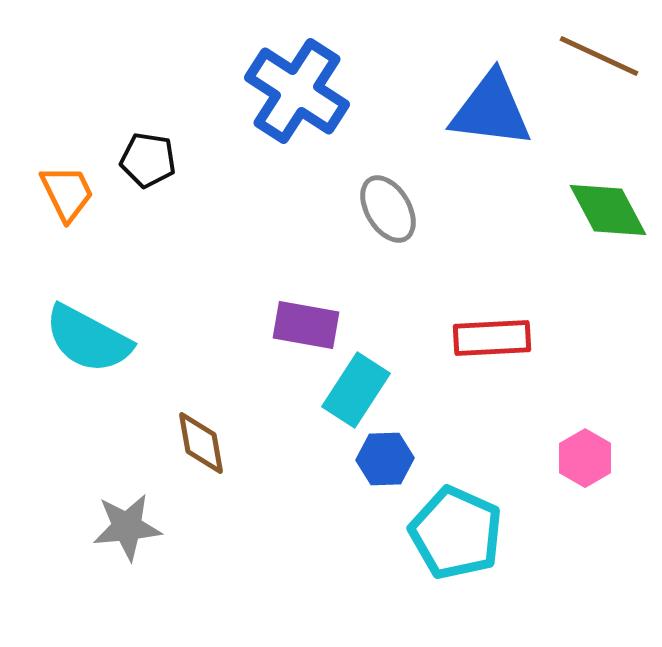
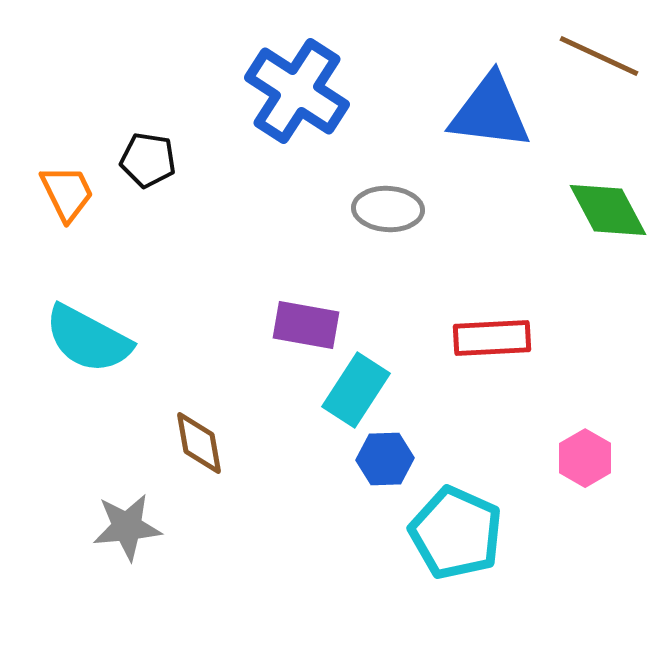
blue triangle: moved 1 px left, 2 px down
gray ellipse: rotated 56 degrees counterclockwise
brown diamond: moved 2 px left
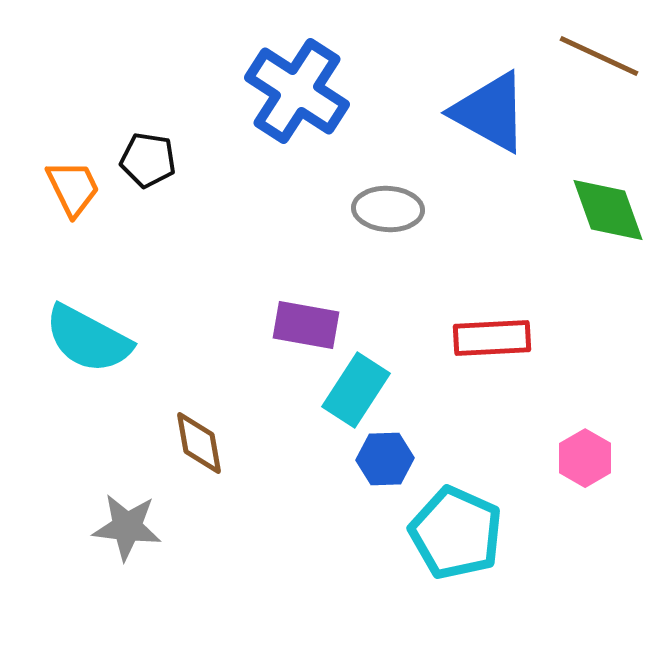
blue triangle: rotated 22 degrees clockwise
orange trapezoid: moved 6 px right, 5 px up
green diamond: rotated 8 degrees clockwise
gray star: rotated 12 degrees clockwise
